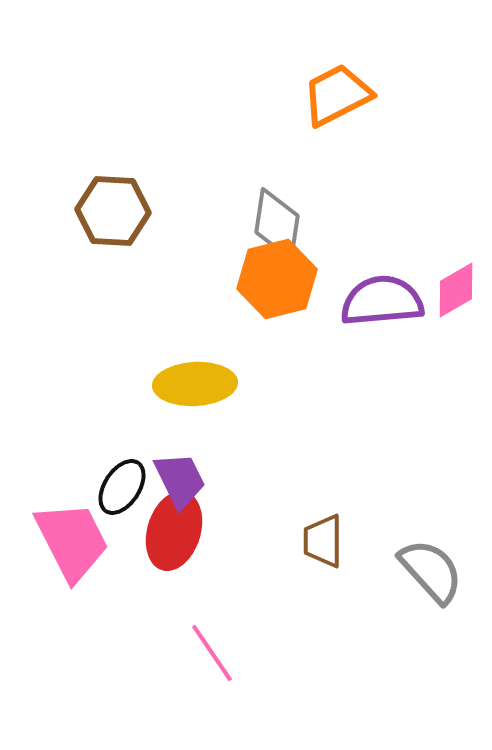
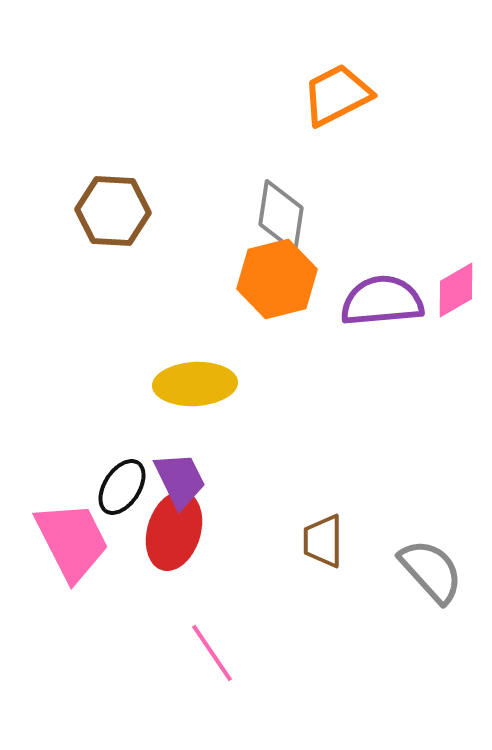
gray diamond: moved 4 px right, 8 px up
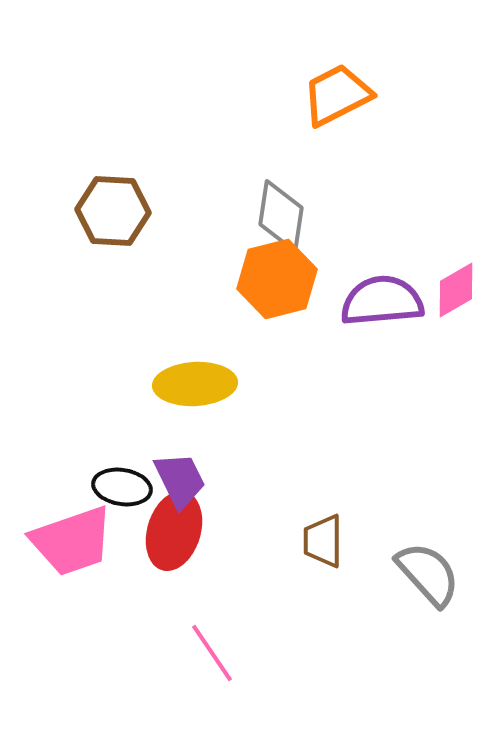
black ellipse: rotated 66 degrees clockwise
pink trapezoid: rotated 98 degrees clockwise
gray semicircle: moved 3 px left, 3 px down
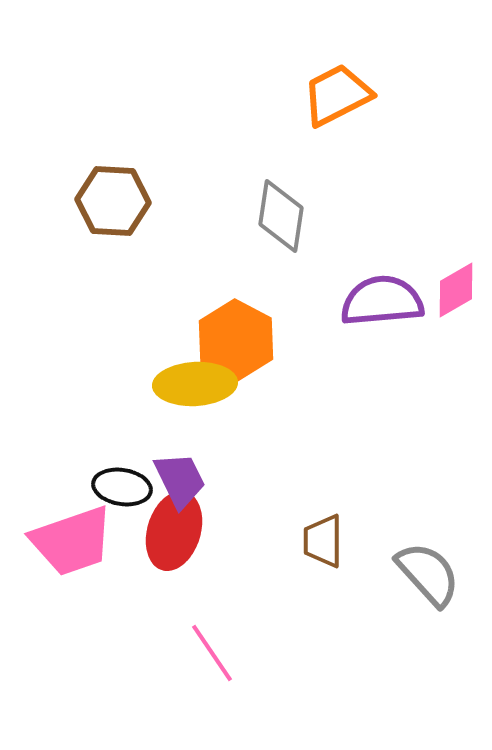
brown hexagon: moved 10 px up
orange hexagon: moved 41 px left, 61 px down; rotated 18 degrees counterclockwise
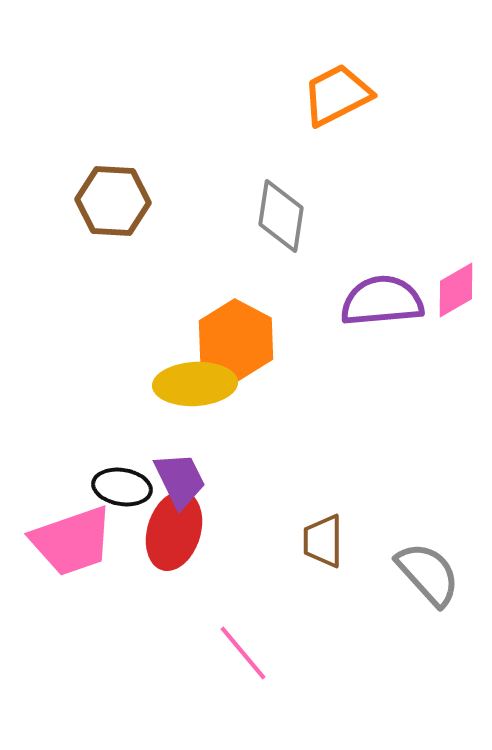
pink line: moved 31 px right; rotated 6 degrees counterclockwise
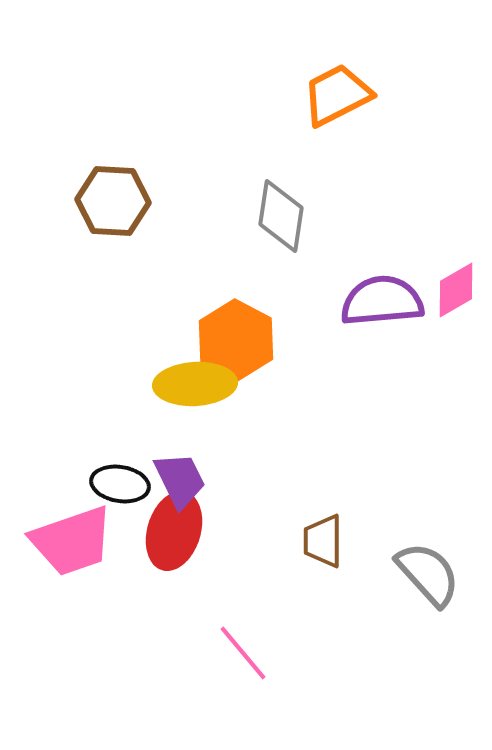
black ellipse: moved 2 px left, 3 px up
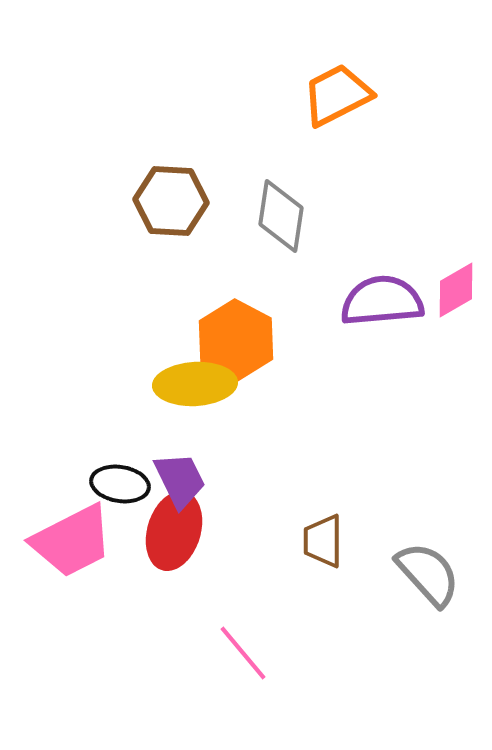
brown hexagon: moved 58 px right
pink trapezoid: rotated 8 degrees counterclockwise
